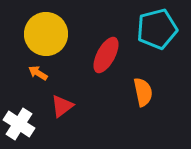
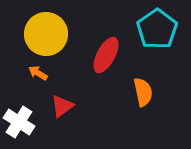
cyan pentagon: rotated 21 degrees counterclockwise
white cross: moved 2 px up
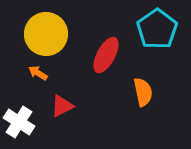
red triangle: rotated 10 degrees clockwise
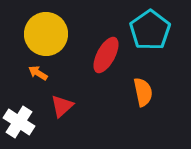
cyan pentagon: moved 7 px left, 1 px down
red triangle: rotated 15 degrees counterclockwise
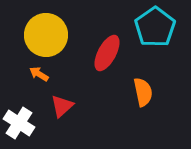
cyan pentagon: moved 5 px right, 3 px up
yellow circle: moved 1 px down
red ellipse: moved 1 px right, 2 px up
orange arrow: moved 1 px right, 1 px down
white cross: moved 1 px down
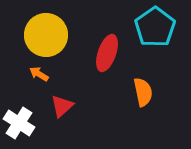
red ellipse: rotated 9 degrees counterclockwise
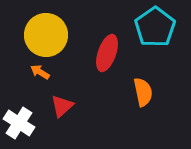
orange arrow: moved 1 px right, 2 px up
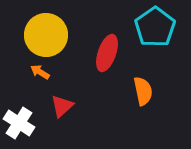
orange semicircle: moved 1 px up
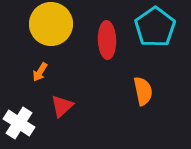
yellow circle: moved 5 px right, 11 px up
red ellipse: moved 13 px up; rotated 21 degrees counterclockwise
orange arrow: rotated 90 degrees counterclockwise
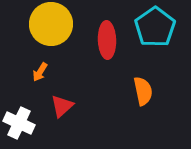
white cross: rotated 8 degrees counterclockwise
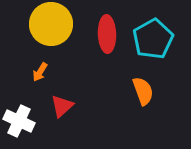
cyan pentagon: moved 2 px left, 12 px down; rotated 6 degrees clockwise
red ellipse: moved 6 px up
orange semicircle: rotated 8 degrees counterclockwise
white cross: moved 2 px up
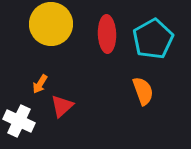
orange arrow: moved 12 px down
